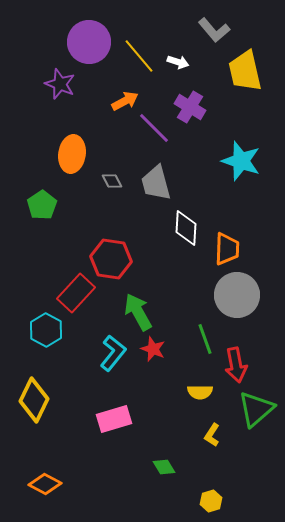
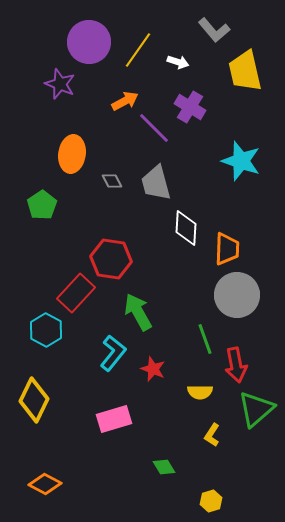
yellow line: moved 1 px left, 6 px up; rotated 75 degrees clockwise
red star: moved 20 px down
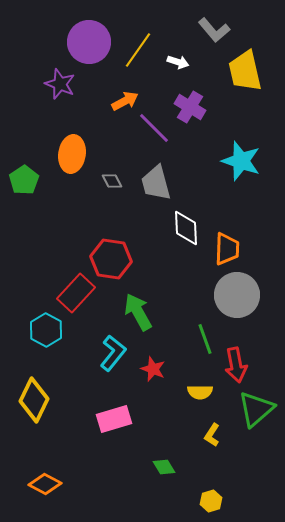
green pentagon: moved 18 px left, 25 px up
white diamond: rotated 6 degrees counterclockwise
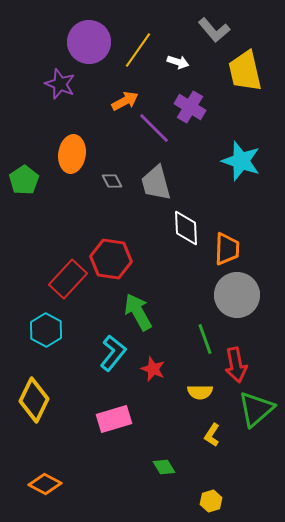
red rectangle: moved 8 px left, 14 px up
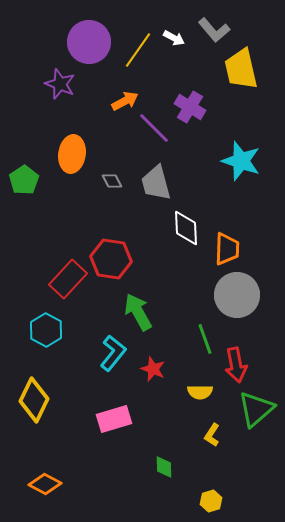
white arrow: moved 4 px left, 24 px up; rotated 10 degrees clockwise
yellow trapezoid: moved 4 px left, 2 px up
green diamond: rotated 30 degrees clockwise
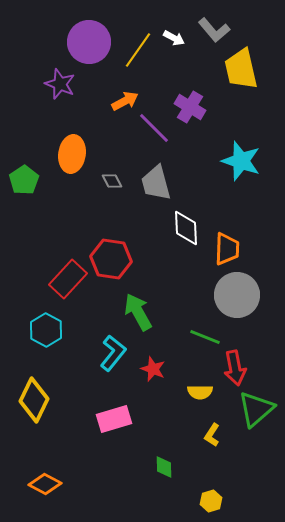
green line: moved 2 px up; rotated 48 degrees counterclockwise
red arrow: moved 1 px left, 3 px down
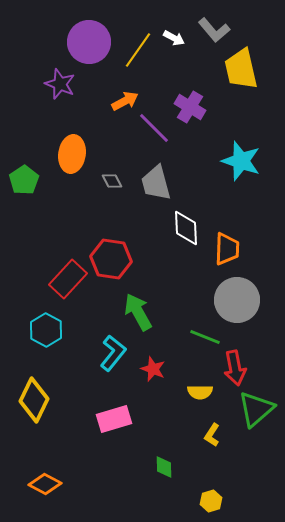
gray circle: moved 5 px down
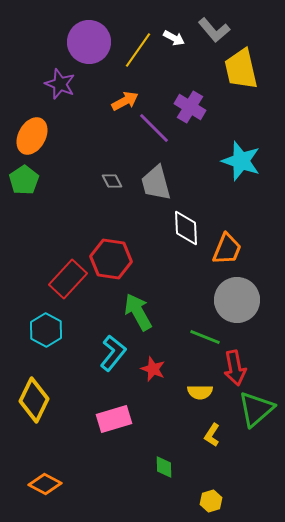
orange ellipse: moved 40 px left, 18 px up; rotated 21 degrees clockwise
orange trapezoid: rotated 20 degrees clockwise
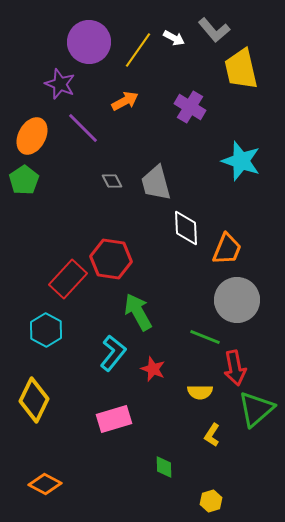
purple line: moved 71 px left
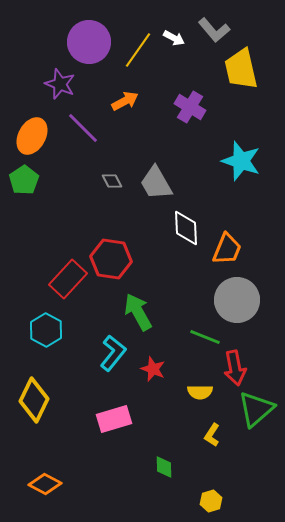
gray trapezoid: rotated 15 degrees counterclockwise
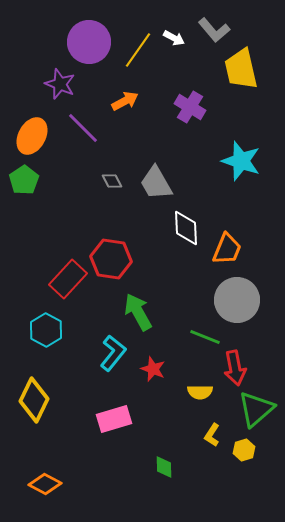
yellow hexagon: moved 33 px right, 51 px up
